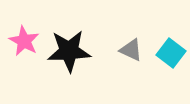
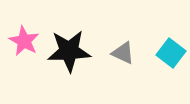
gray triangle: moved 8 px left, 3 px down
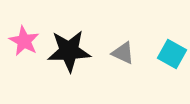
cyan square: moved 1 px right, 1 px down; rotated 8 degrees counterclockwise
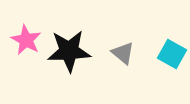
pink star: moved 2 px right, 1 px up
gray triangle: rotated 15 degrees clockwise
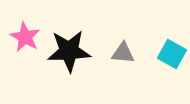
pink star: moved 1 px left, 3 px up
gray triangle: rotated 35 degrees counterclockwise
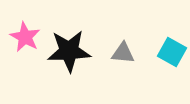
cyan square: moved 2 px up
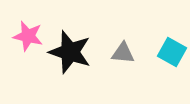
pink star: moved 3 px right, 1 px up; rotated 16 degrees counterclockwise
black star: moved 1 px right, 1 px down; rotated 21 degrees clockwise
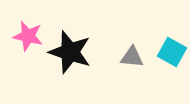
gray triangle: moved 9 px right, 4 px down
